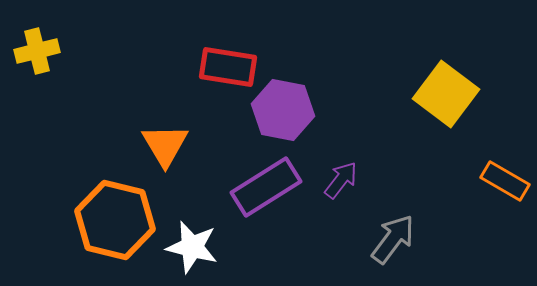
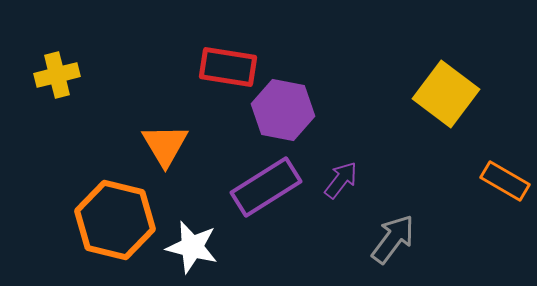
yellow cross: moved 20 px right, 24 px down
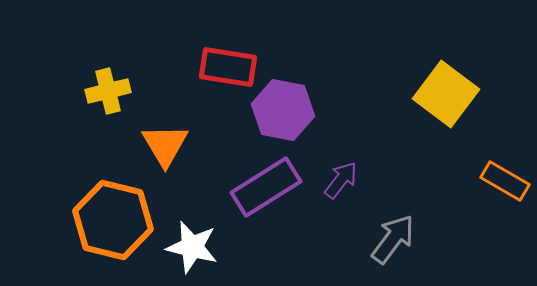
yellow cross: moved 51 px right, 16 px down
orange hexagon: moved 2 px left
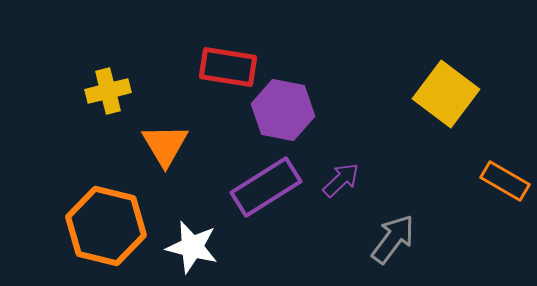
purple arrow: rotated 9 degrees clockwise
orange hexagon: moved 7 px left, 6 px down
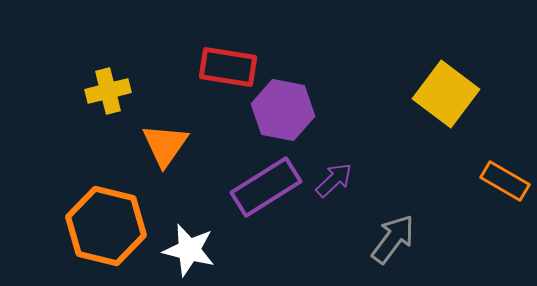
orange triangle: rotated 6 degrees clockwise
purple arrow: moved 7 px left
white star: moved 3 px left, 3 px down
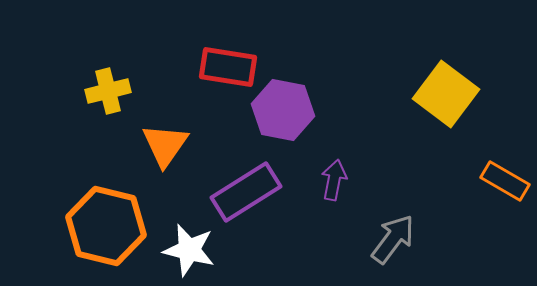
purple arrow: rotated 36 degrees counterclockwise
purple rectangle: moved 20 px left, 5 px down
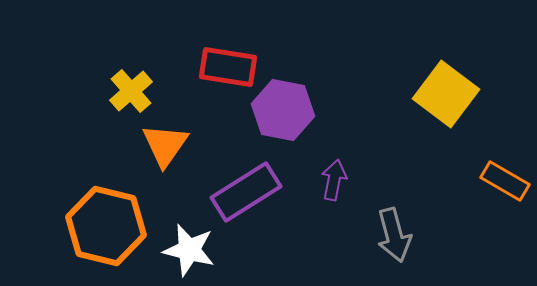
yellow cross: moved 23 px right; rotated 27 degrees counterclockwise
gray arrow: moved 1 px right, 4 px up; rotated 128 degrees clockwise
